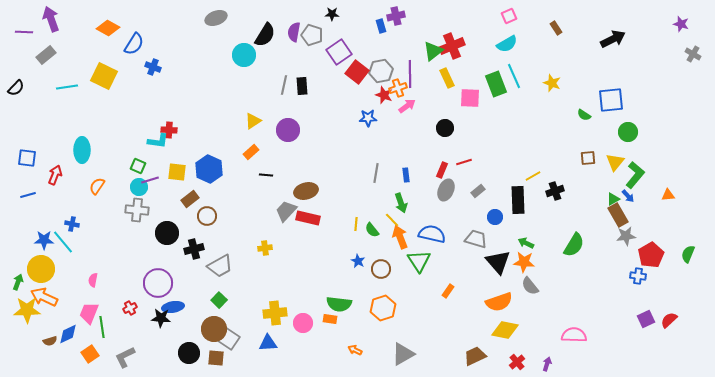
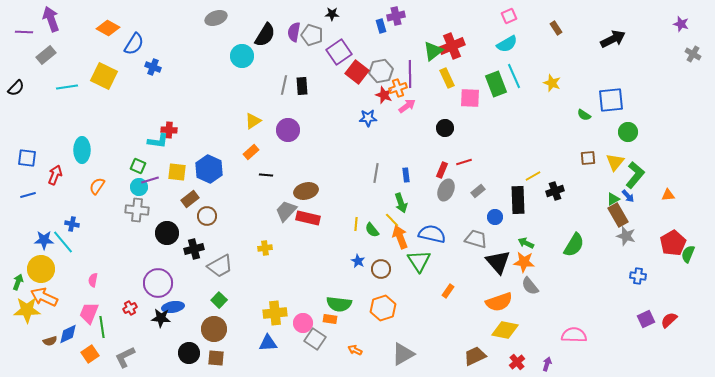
cyan circle at (244, 55): moved 2 px left, 1 px down
gray star at (626, 236): rotated 24 degrees clockwise
red pentagon at (651, 255): moved 22 px right, 12 px up
gray square at (229, 339): moved 86 px right
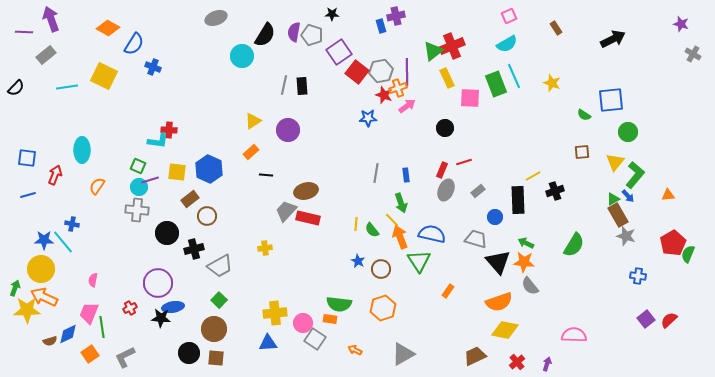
purple line at (410, 74): moved 3 px left, 2 px up
brown square at (588, 158): moved 6 px left, 6 px up
green arrow at (18, 282): moved 3 px left, 6 px down
purple square at (646, 319): rotated 12 degrees counterclockwise
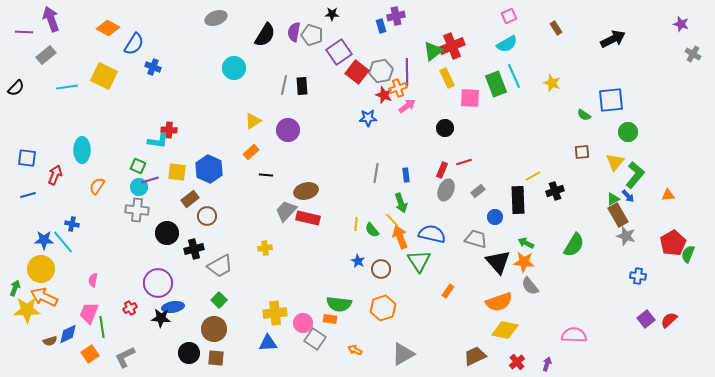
cyan circle at (242, 56): moved 8 px left, 12 px down
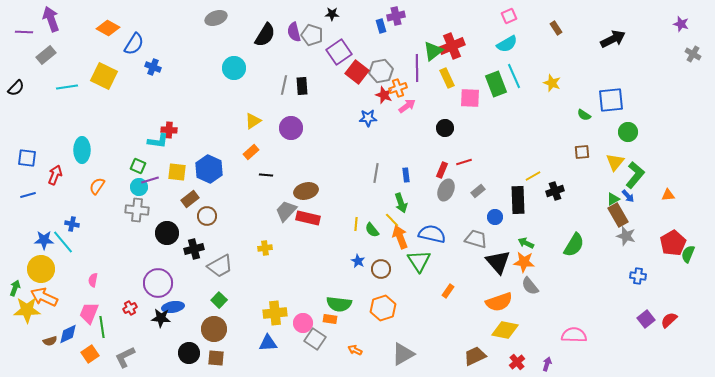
purple semicircle at (294, 32): rotated 24 degrees counterclockwise
purple line at (407, 72): moved 10 px right, 4 px up
purple circle at (288, 130): moved 3 px right, 2 px up
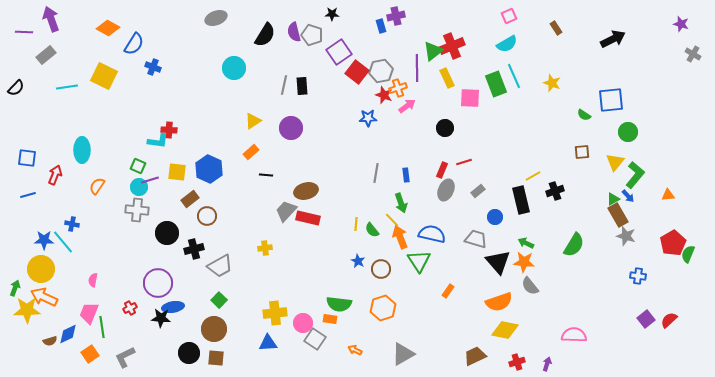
black rectangle at (518, 200): moved 3 px right; rotated 12 degrees counterclockwise
red cross at (517, 362): rotated 21 degrees clockwise
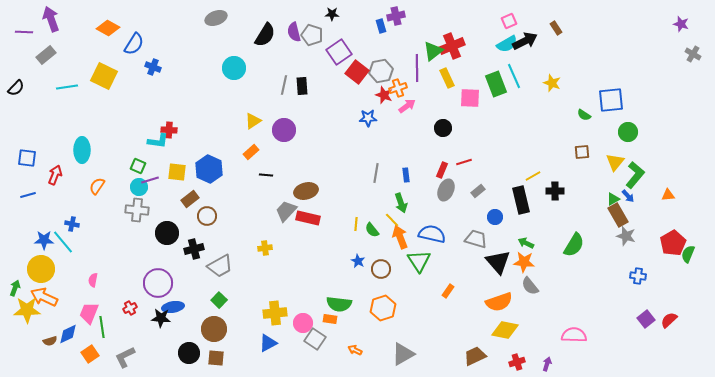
pink square at (509, 16): moved 5 px down
black arrow at (613, 39): moved 88 px left, 2 px down
purple circle at (291, 128): moved 7 px left, 2 px down
black circle at (445, 128): moved 2 px left
black cross at (555, 191): rotated 18 degrees clockwise
blue triangle at (268, 343): rotated 24 degrees counterclockwise
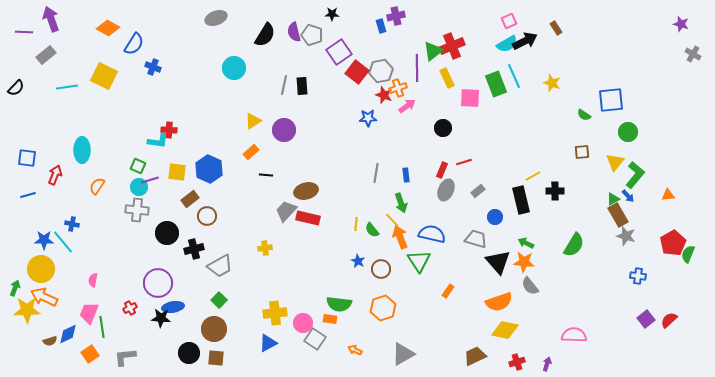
gray L-shape at (125, 357): rotated 20 degrees clockwise
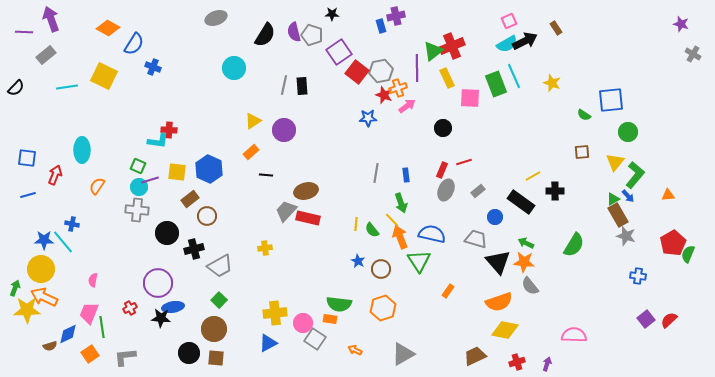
black rectangle at (521, 200): moved 2 px down; rotated 40 degrees counterclockwise
brown semicircle at (50, 341): moved 5 px down
